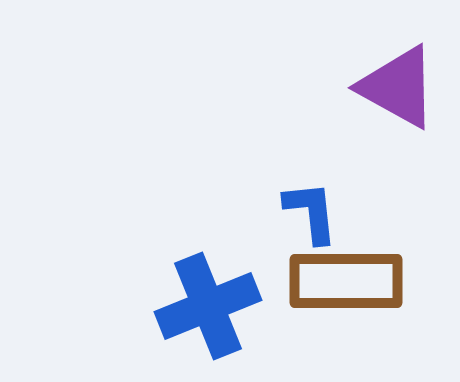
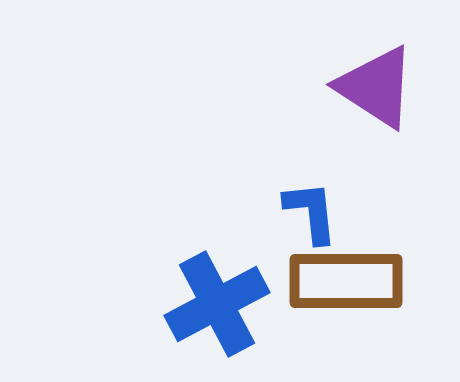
purple triangle: moved 22 px left; rotated 4 degrees clockwise
blue cross: moved 9 px right, 2 px up; rotated 6 degrees counterclockwise
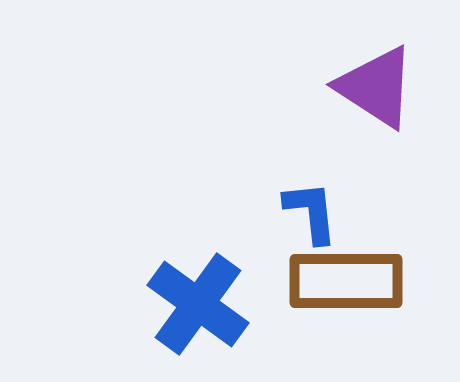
blue cross: moved 19 px left; rotated 26 degrees counterclockwise
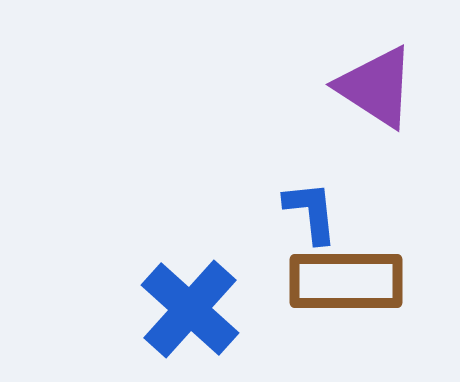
blue cross: moved 8 px left, 5 px down; rotated 6 degrees clockwise
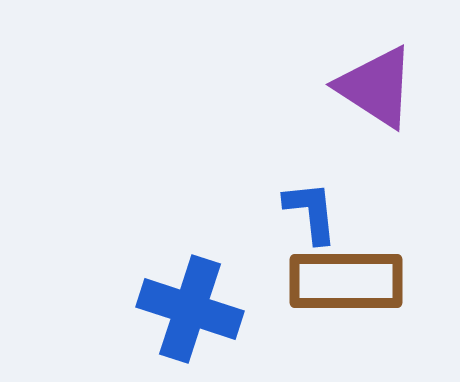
blue cross: rotated 24 degrees counterclockwise
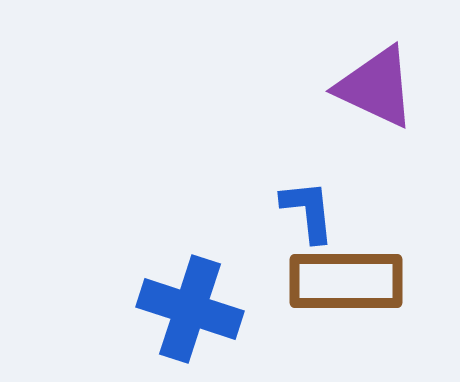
purple triangle: rotated 8 degrees counterclockwise
blue L-shape: moved 3 px left, 1 px up
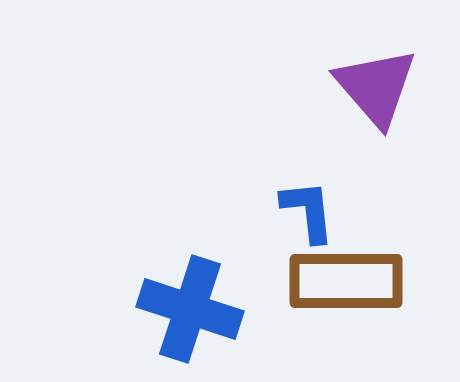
purple triangle: rotated 24 degrees clockwise
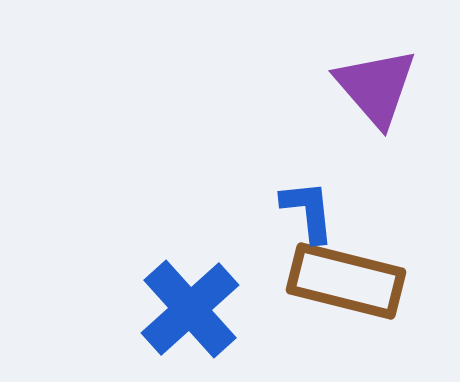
brown rectangle: rotated 14 degrees clockwise
blue cross: rotated 30 degrees clockwise
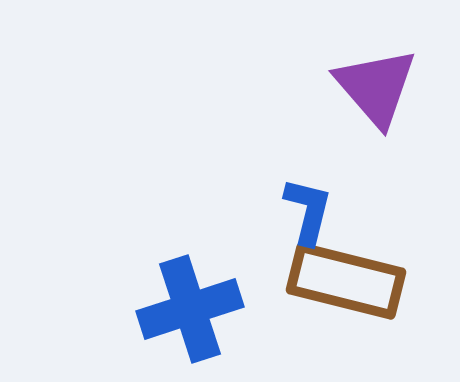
blue L-shape: rotated 20 degrees clockwise
blue cross: rotated 24 degrees clockwise
